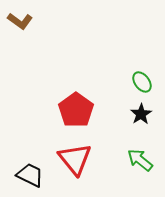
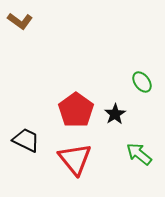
black star: moved 26 px left
green arrow: moved 1 px left, 6 px up
black trapezoid: moved 4 px left, 35 px up
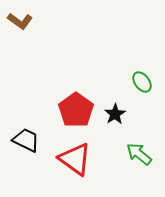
red triangle: rotated 15 degrees counterclockwise
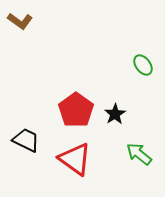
green ellipse: moved 1 px right, 17 px up
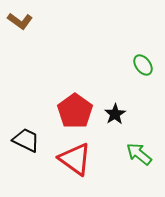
red pentagon: moved 1 px left, 1 px down
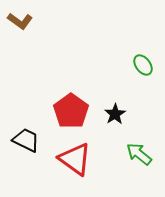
red pentagon: moved 4 px left
